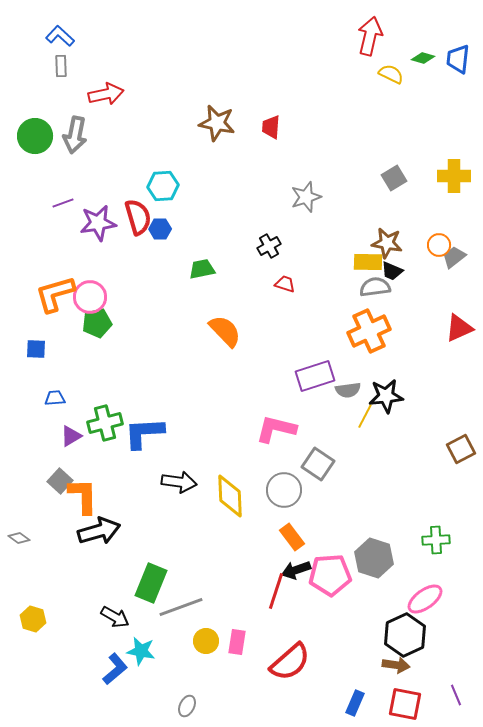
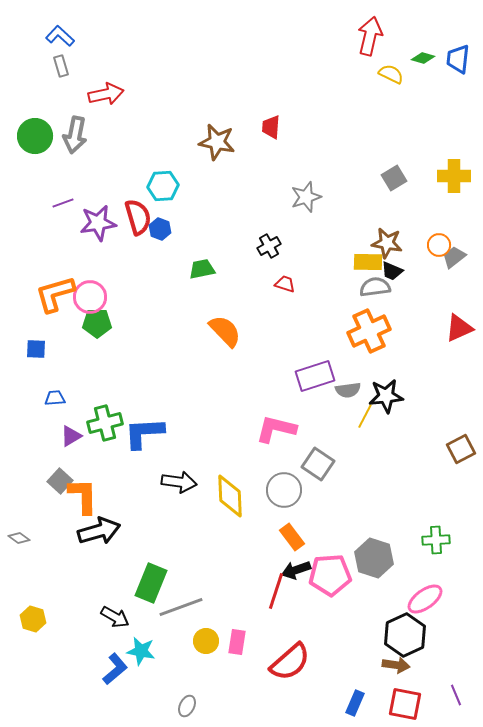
gray rectangle at (61, 66): rotated 15 degrees counterclockwise
brown star at (217, 123): moved 19 px down
blue hexagon at (160, 229): rotated 20 degrees clockwise
green pentagon at (97, 323): rotated 12 degrees clockwise
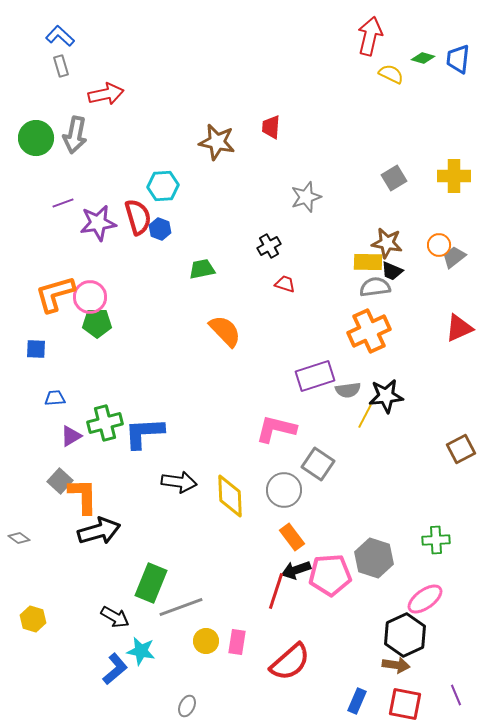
green circle at (35, 136): moved 1 px right, 2 px down
blue rectangle at (355, 703): moved 2 px right, 2 px up
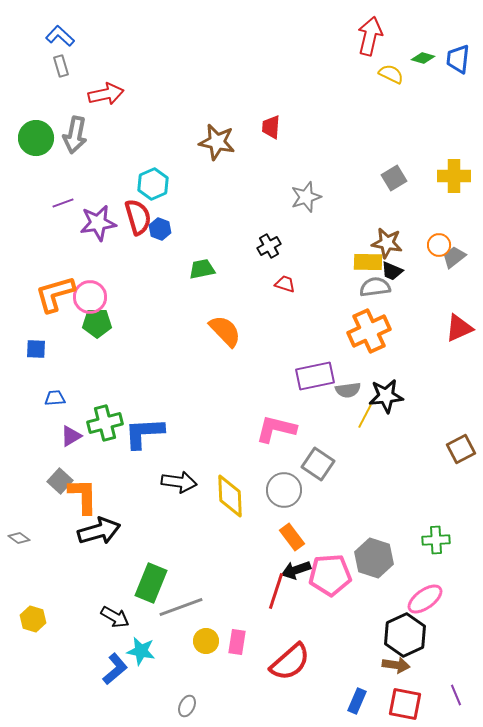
cyan hexagon at (163, 186): moved 10 px left, 2 px up; rotated 20 degrees counterclockwise
purple rectangle at (315, 376): rotated 6 degrees clockwise
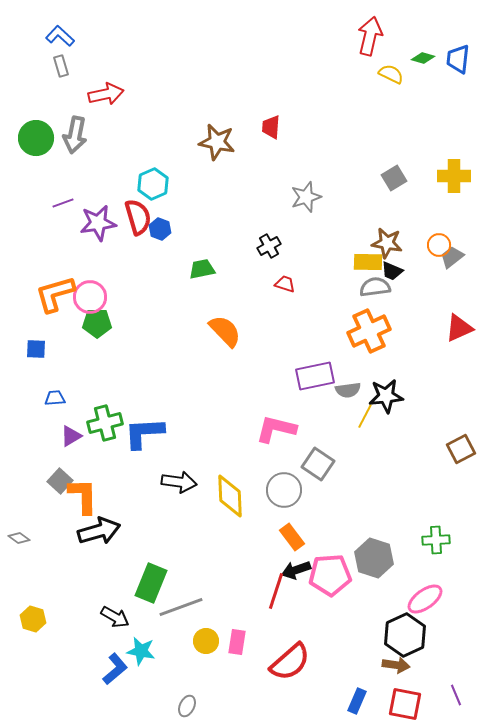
gray trapezoid at (454, 257): moved 2 px left
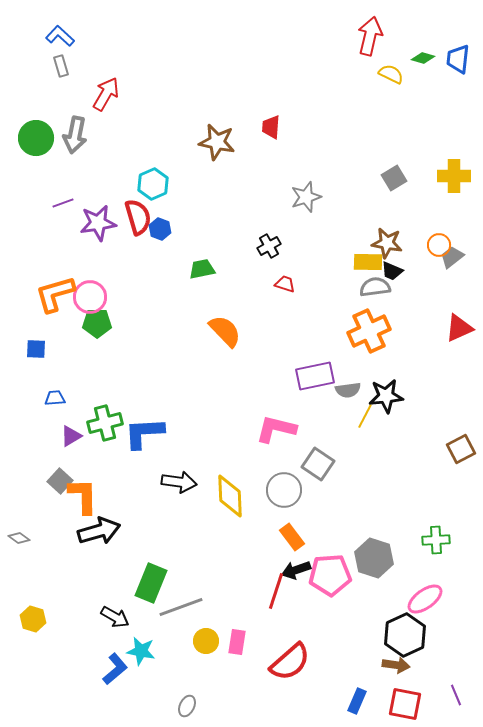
red arrow at (106, 94): rotated 48 degrees counterclockwise
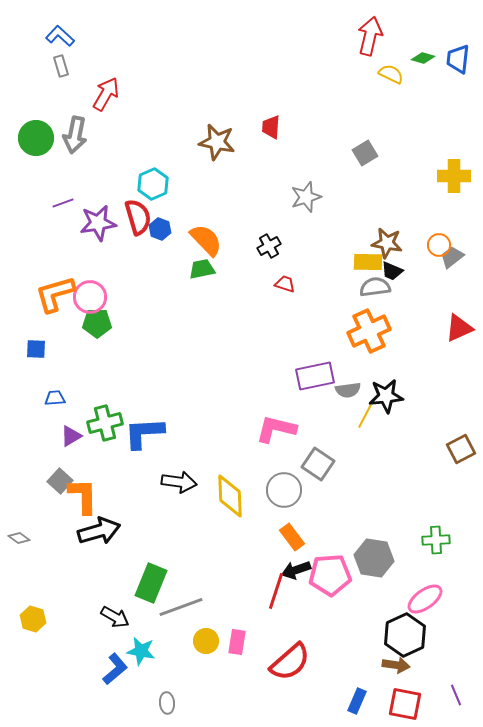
gray square at (394, 178): moved 29 px left, 25 px up
orange semicircle at (225, 331): moved 19 px left, 91 px up
gray hexagon at (374, 558): rotated 9 degrees counterclockwise
gray ellipse at (187, 706): moved 20 px left, 3 px up; rotated 30 degrees counterclockwise
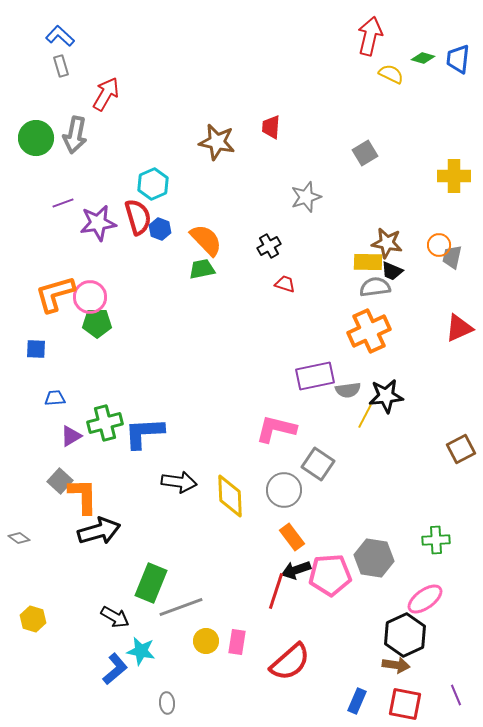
gray trapezoid at (452, 257): rotated 40 degrees counterclockwise
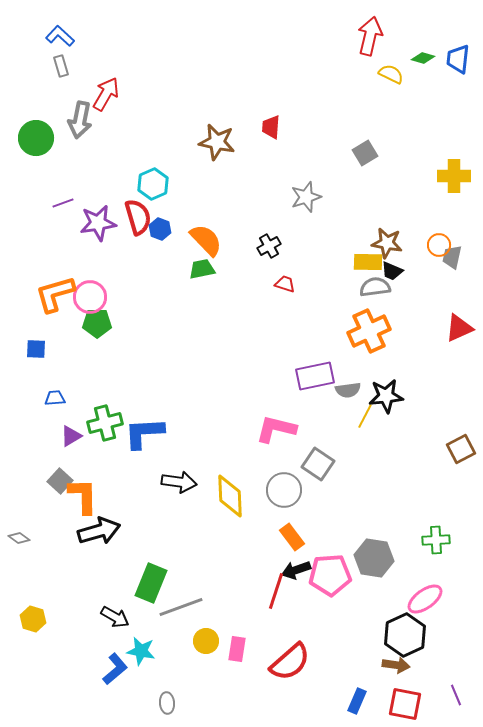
gray arrow at (75, 135): moved 5 px right, 15 px up
pink rectangle at (237, 642): moved 7 px down
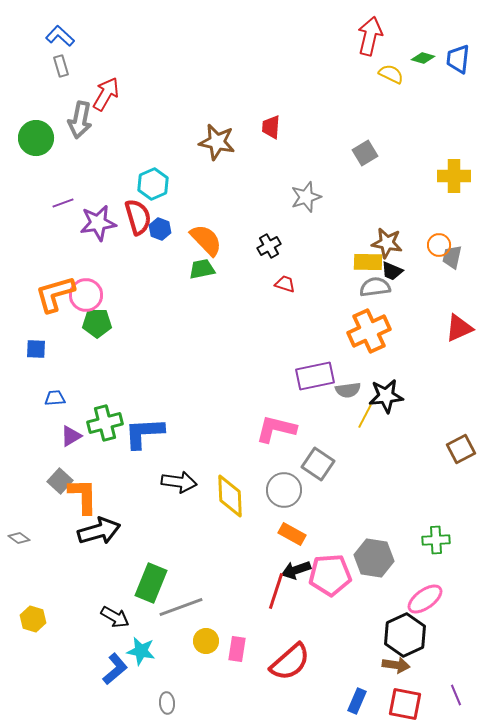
pink circle at (90, 297): moved 4 px left, 2 px up
orange rectangle at (292, 537): moved 3 px up; rotated 24 degrees counterclockwise
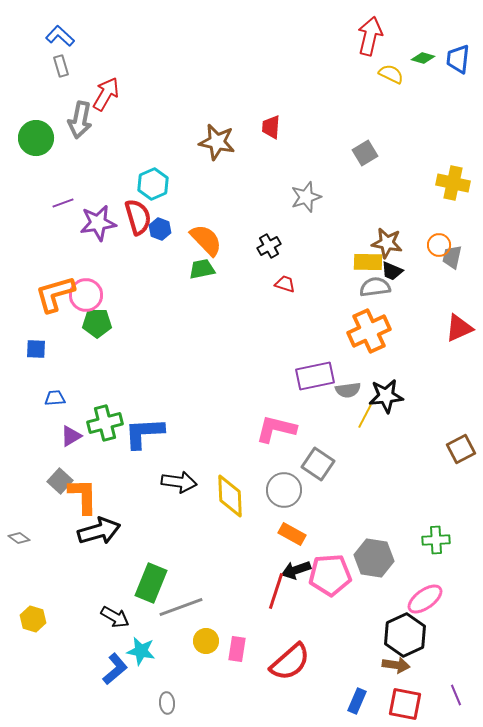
yellow cross at (454, 176): moved 1 px left, 7 px down; rotated 12 degrees clockwise
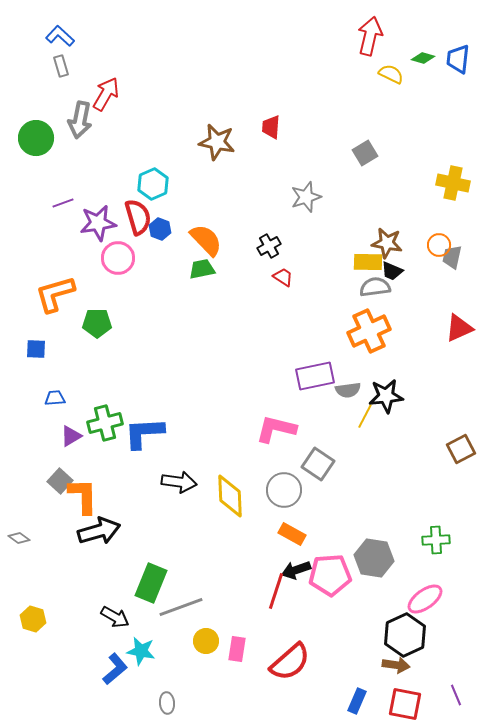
red trapezoid at (285, 284): moved 2 px left, 7 px up; rotated 15 degrees clockwise
pink circle at (86, 295): moved 32 px right, 37 px up
